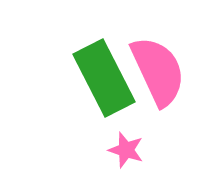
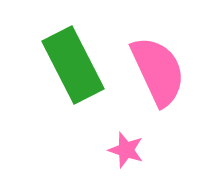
green rectangle: moved 31 px left, 13 px up
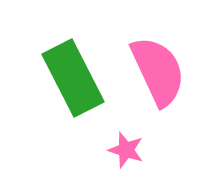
green rectangle: moved 13 px down
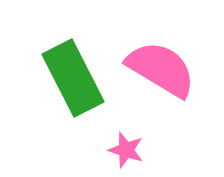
pink semicircle: moved 3 px right, 2 px up; rotated 34 degrees counterclockwise
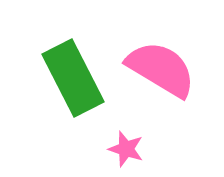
pink star: moved 1 px up
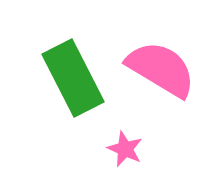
pink star: moved 1 px left; rotated 6 degrees clockwise
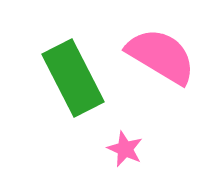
pink semicircle: moved 13 px up
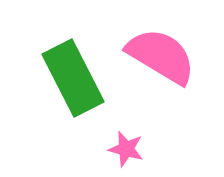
pink star: moved 1 px right; rotated 9 degrees counterclockwise
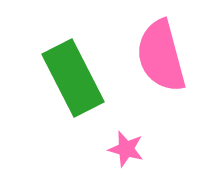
pink semicircle: rotated 136 degrees counterclockwise
